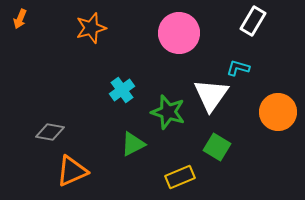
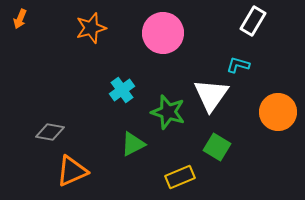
pink circle: moved 16 px left
cyan L-shape: moved 3 px up
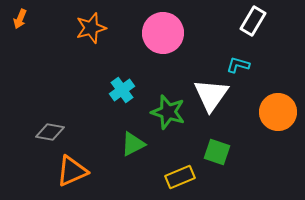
green square: moved 5 px down; rotated 12 degrees counterclockwise
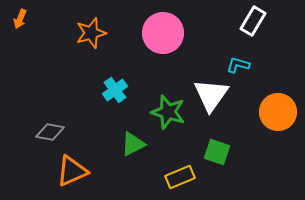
orange star: moved 5 px down
cyan cross: moved 7 px left
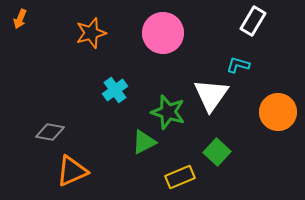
green triangle: moved 11 px right, 2 px up
green square: rotated 24 degrees clockwise
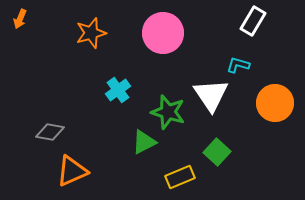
cyan cross: moved 3 px right
white triangle: rotated 9 degrees counterclockwise
orange circle: moved 3 px left, 9 px up
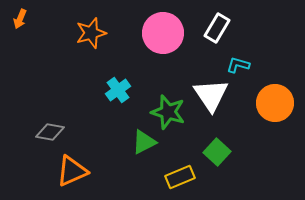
white rectangle: moved 36 px left, 7 px down
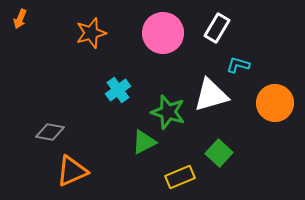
white triangle: rotated 48 degrees clockwise
green square: moved 2 px right, 1 px down
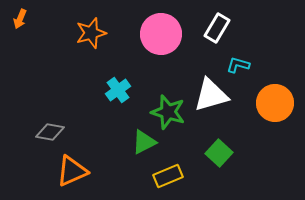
pink circle: moved 2 px left, 1 px down
yellow rectangle: moved 12 px left, 1 px up
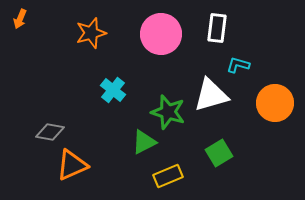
white rectangle: rotated 24 degrees counterclockwise
cyan cross: moved 5 px left; rotated 15 degrees counterclockwise
green square: rotated 16 degrees clockwise
orange triangle: moved 6 px up
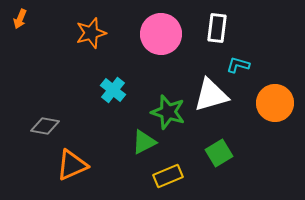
gray diamond: moved 5 px left, 6 px up
